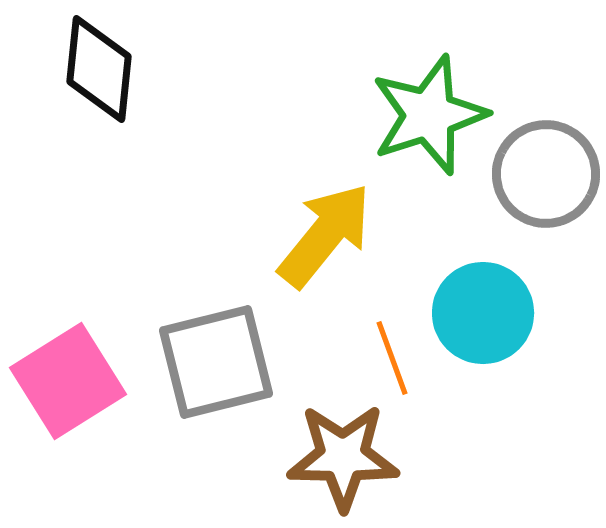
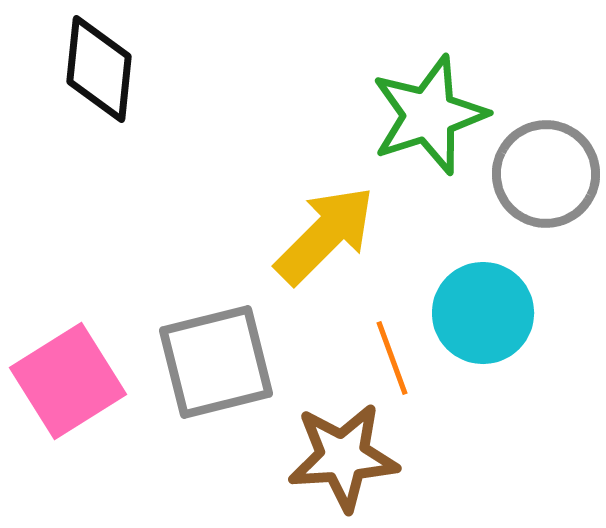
yellow arrow: rotated 6 degrees clockwise
brown star: rotated 5 degrees counterclockwise
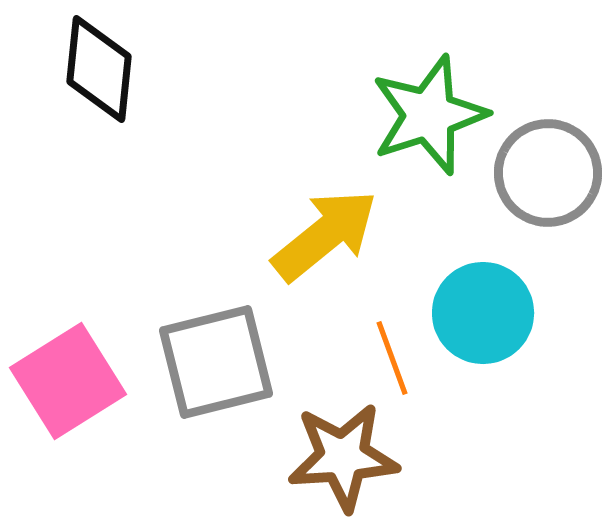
gray circle: moved 2 px right, 1 px up
yellow arrow: rotated 6 degrees clockwise
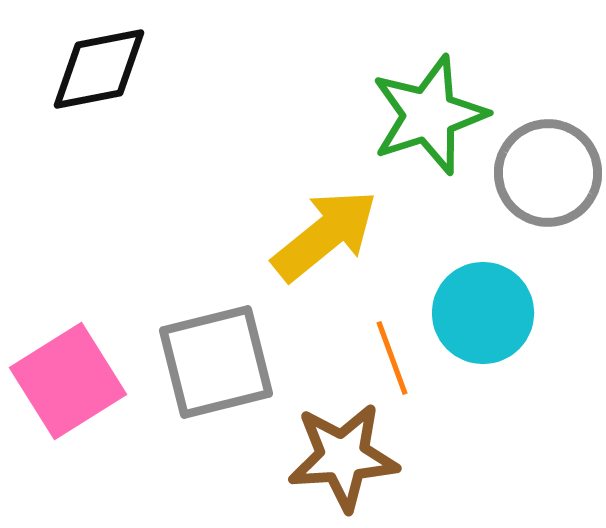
black diamond: rotated 73 degrees clockwise
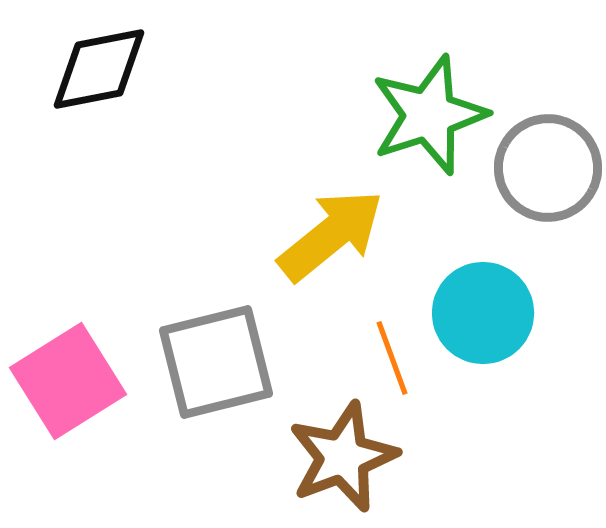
gray circle: moved 5 px up
yellow arrow: moved 6 px right
brown star: rotated 17 degrees counterclockwise
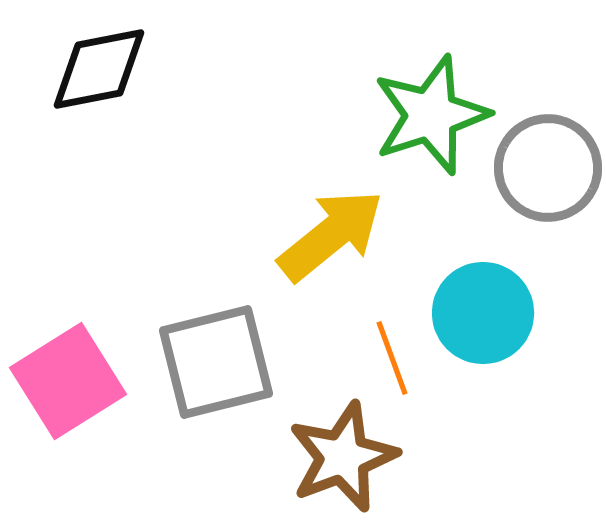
green star: moved 2 px right
